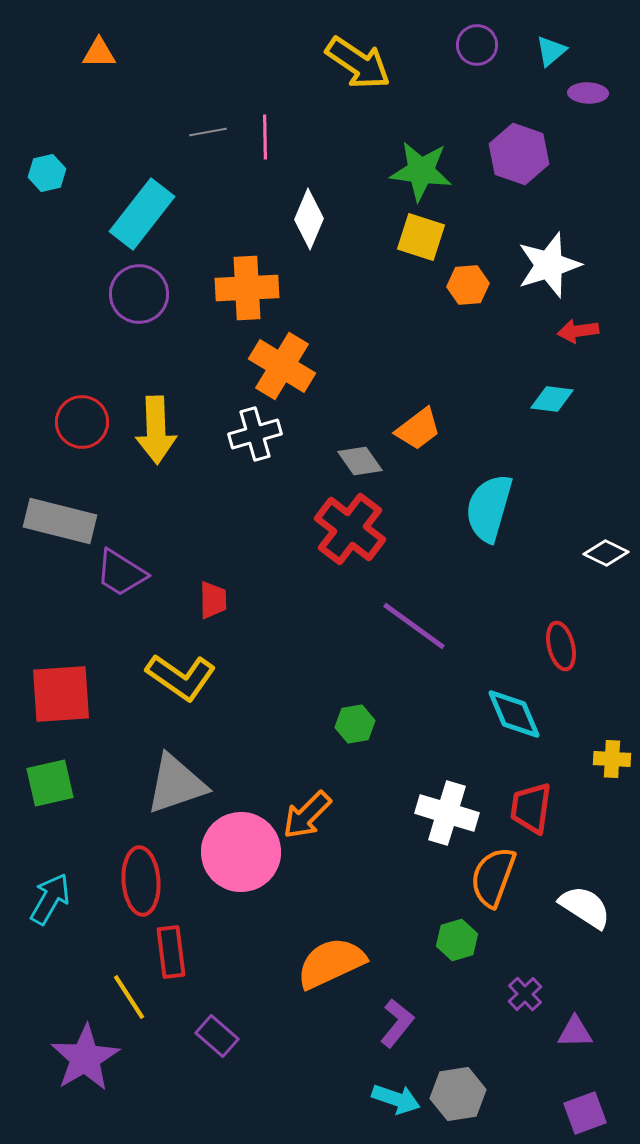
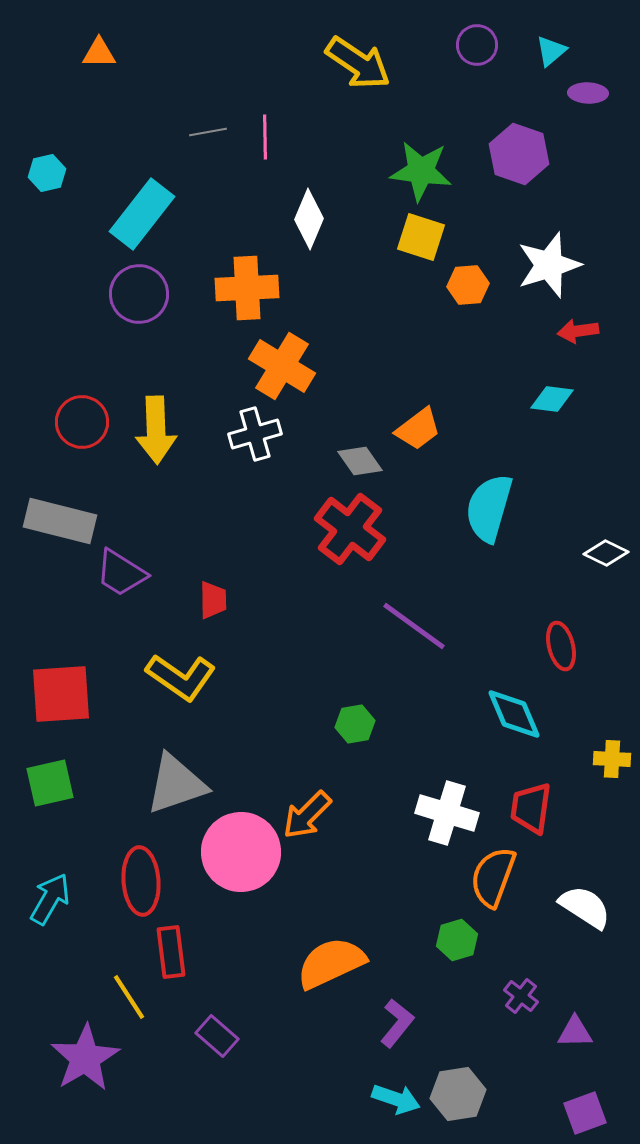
purple cross at (525, 994): moved 4 px left, 2 px down; rotated 8 degrees counterclockwise
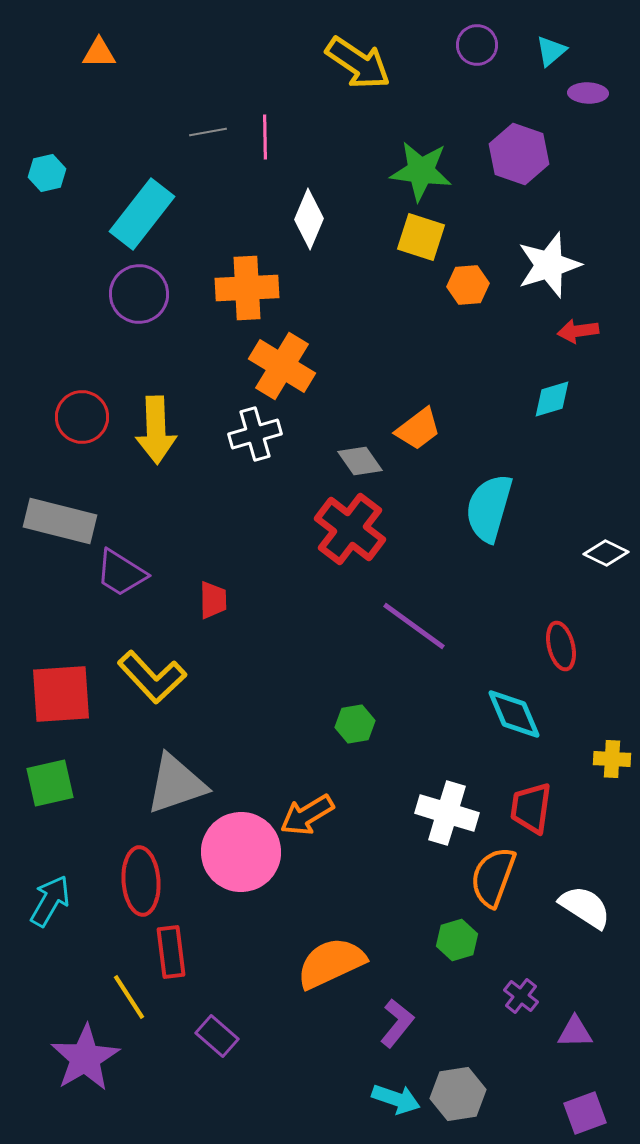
cyan diamond at (552, 399): rotated 24 degrees counterclockwise
red circle at (82, 422): moved 5 px up
yellow L-shape at (181, 677): moved 29 px left; rotated 12 degrees clockwise
orange arrow at (307, 815): rotated 14 degrees clockwise
cyan arrow at (50, 899): moved 2 px down
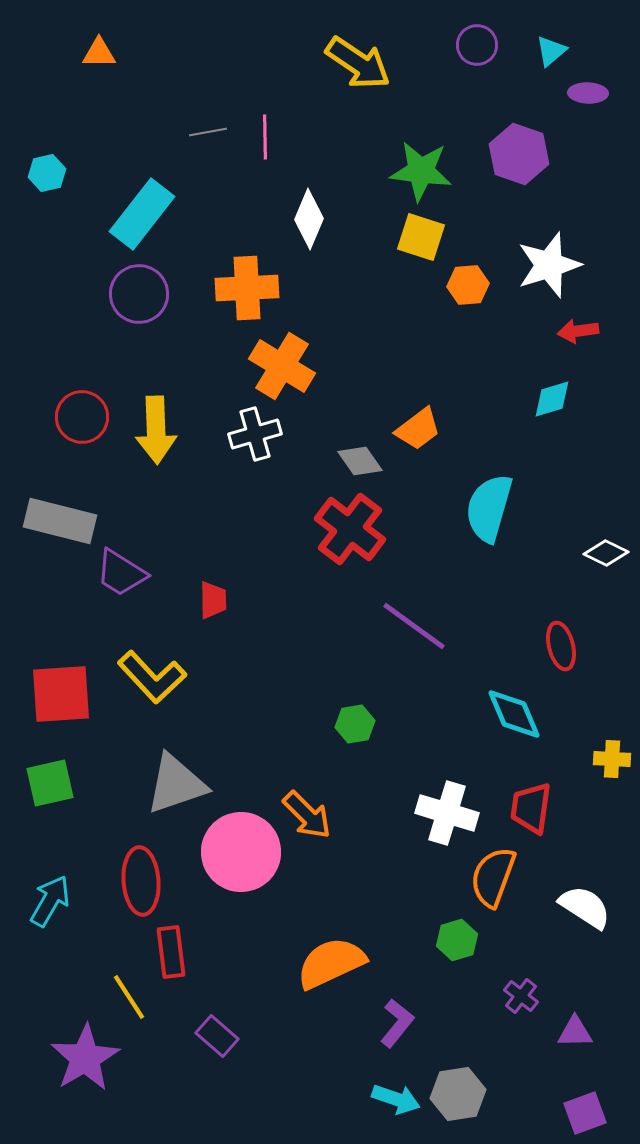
orange arrow at (307, 815): rotated 104 degrees counterclockwise
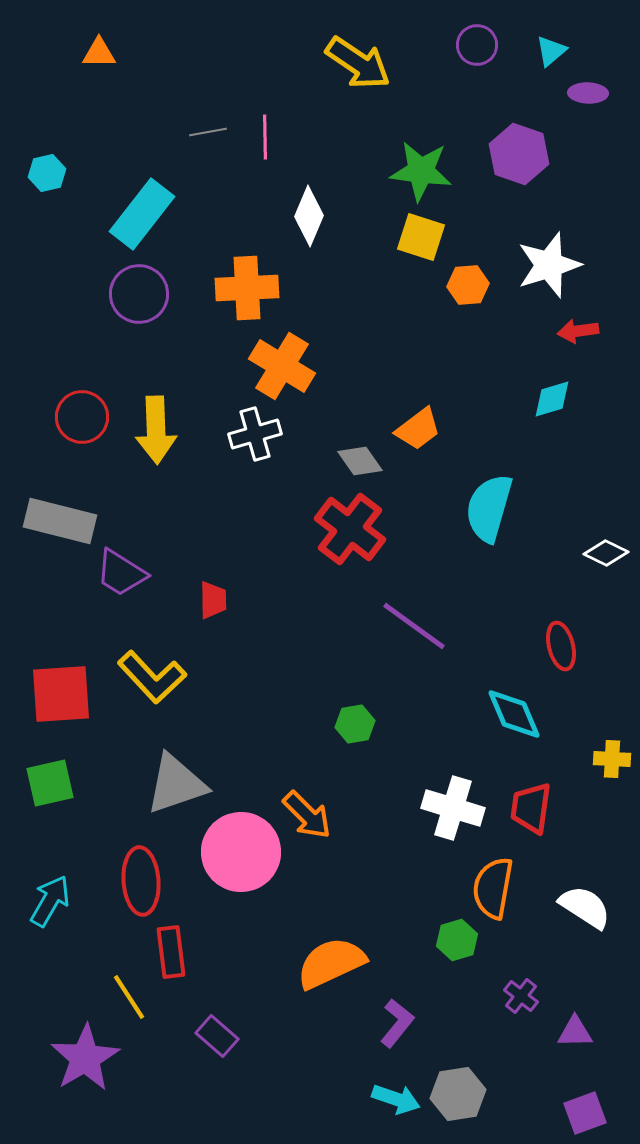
white diamond at (309, 219): moved 3 px up
white cross at (447, 813): moved 6 px right, 5 px up
orange semicircle at (493, 877): moved 11 px down; rotated 10 degrees counterclockwise
